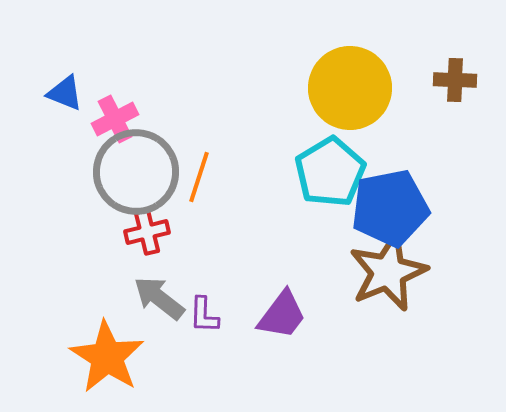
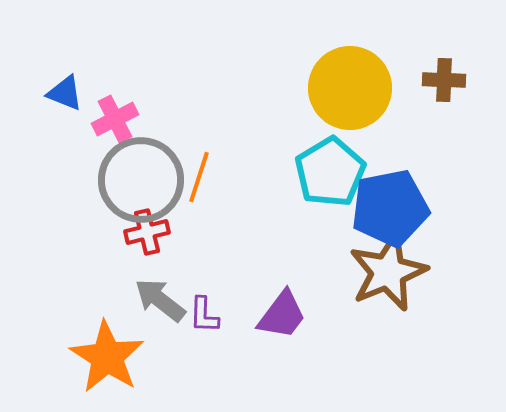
brown cross: moved 11 px left
gray circle: moved 5 px right, 8 px down
gray arrow: moved 1 px right, 2 px down
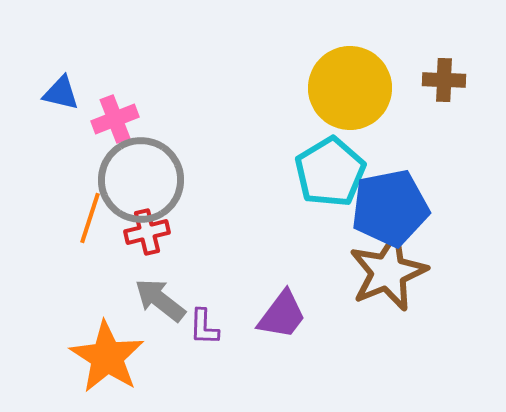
blue triangle: moved 4 px left; rotated 9 degrees counterclockwise
pink cross: rotated 6 degrees clockwise
orange line: moved 109 px left, 41 px down
purple L-shape: moved 12 px down
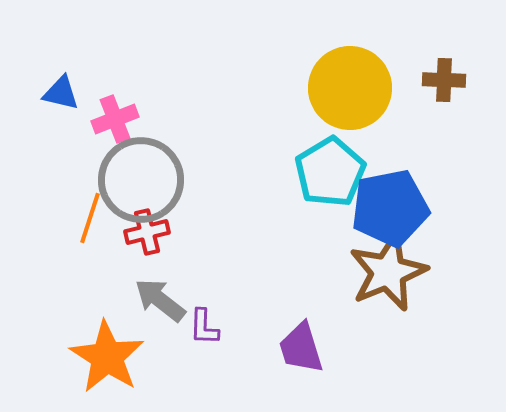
purple trapezoid: moved 19 px right, 33 px down; rotated 126 degrees clockwise
